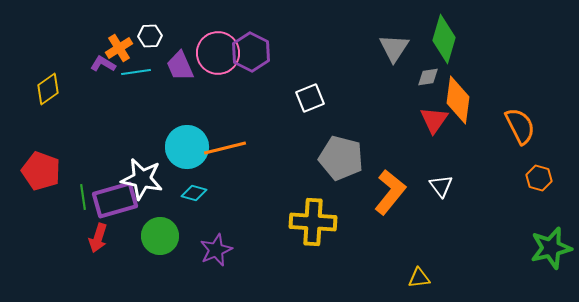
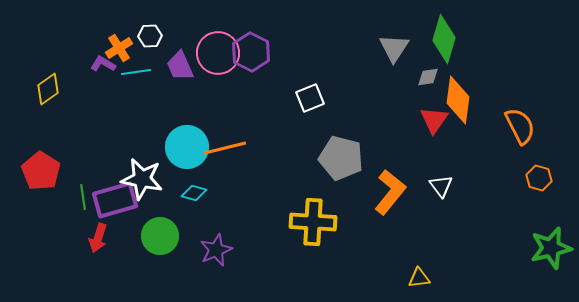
red pentagon: rotated 12 degrees clockwise
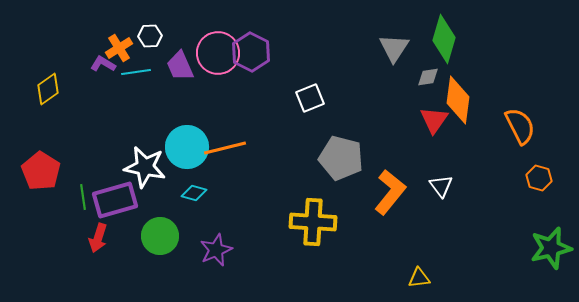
white star: moved 3 px right, 12 px up
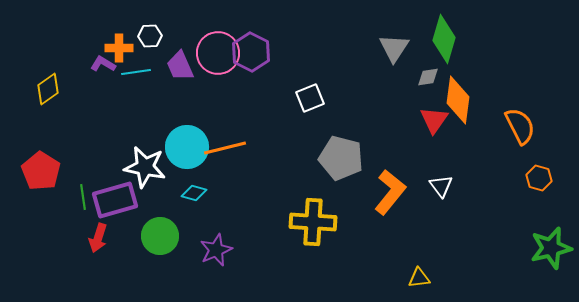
orange cross: rotated 32 degrees clockwise
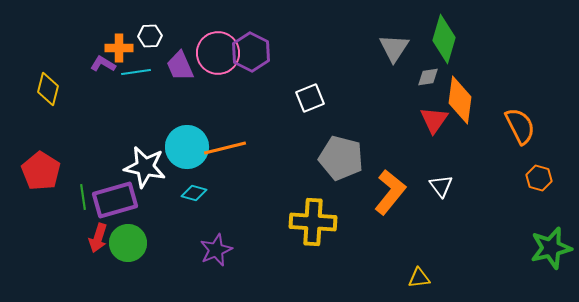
yellow diamond: rotated 40 degrees counterclockwise
orange diamond: moved 2 px right
green circle: moved 32 px left, 7 px down
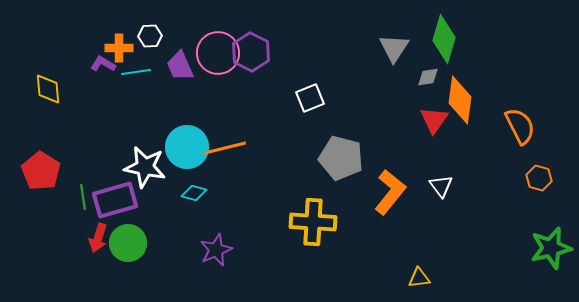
yellow diamond: rotated 20 degrees counterclockwise
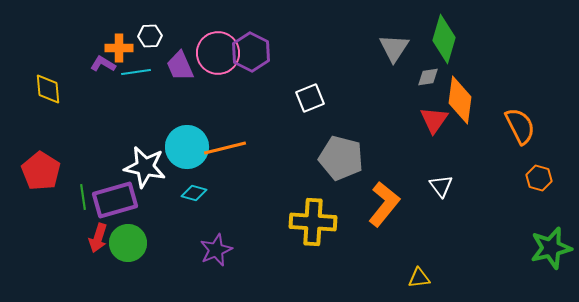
orange L-shape: moved 6 px left, 12 px down
